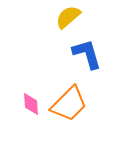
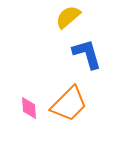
pink diamond: moved 2 px left, 4 px down
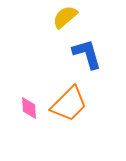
yellow semicircle: moved 3 px left
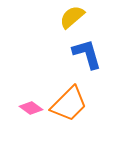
yellow semicircle: moved 7 px right
pink diamond: moved 2 px right; rotated 50 degrees counterclockwise
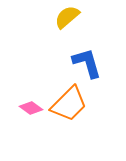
yellow semicircle: moved 5 px left
blue L-shape: moved 9 px down
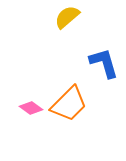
blue L-shape: moved 17 px right
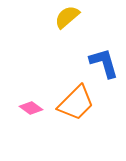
orange trapezoid: moved 7 px right, 1 px up
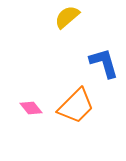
orange trapezoid: moved 3 px down
pink diamond: rotated 15 degrees clockwise
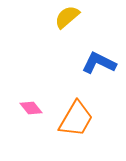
blue L-shape: moved 5 px left; rotated 48 degrees counterclockwise
orange trapezoid: moved 13 px down; rotated 15 degrees counterclockwise
